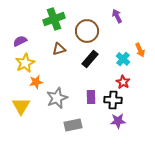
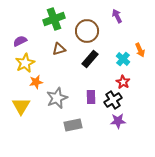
black cross: rotated 36 degrees counterclockwise
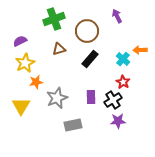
orange arrow: rotated 112 degrees clockwise
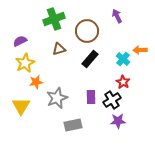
black cross: moved 1 px left
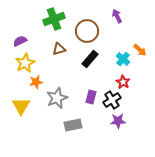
orange arrow: rotated 136 degrees counterclockwise
purple rectangle: rotated 16 degrees clockwise
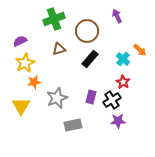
orange star: moved 2 px left
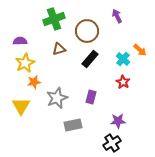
purple semicircle: rotated 24 degrees clockwise
black cross: moved 43 px down
